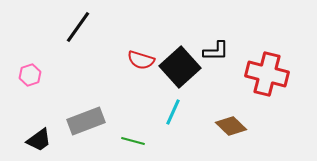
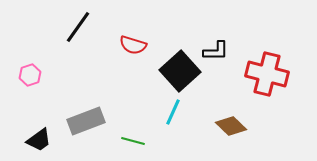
red semicircle: moved 8 px left, 15 px up
black square: moved 4 px down
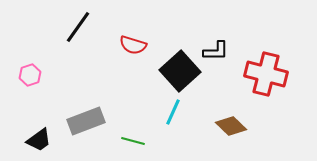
red cross: moved 1 px left
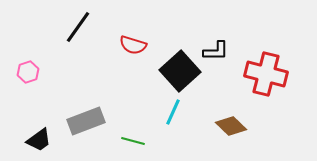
pink hexagon: moved 2 px left, 3 px up
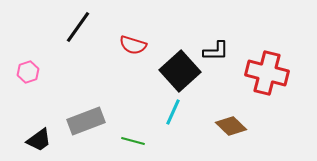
red cross: moved 1 px right, 1 px up
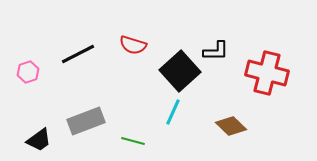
black line: moved 27 px down; rotated 28 degrees clockwise
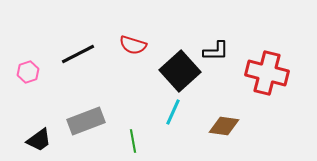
brown diamond: moved 7 px left; rotated 36 degrees counterclockwise
green line: rotated 65 degrees clockwise
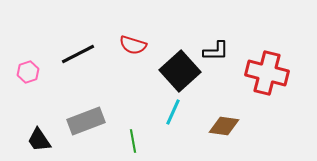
black trapezoid: rotated 92 degrees clockwise
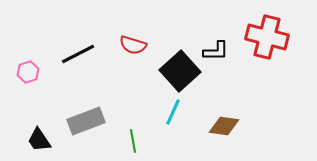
red cross: moved 36 px up
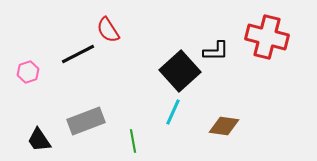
red semicircle: moved 25 px left, 15 px up; rotated 40 degrees clockwise
